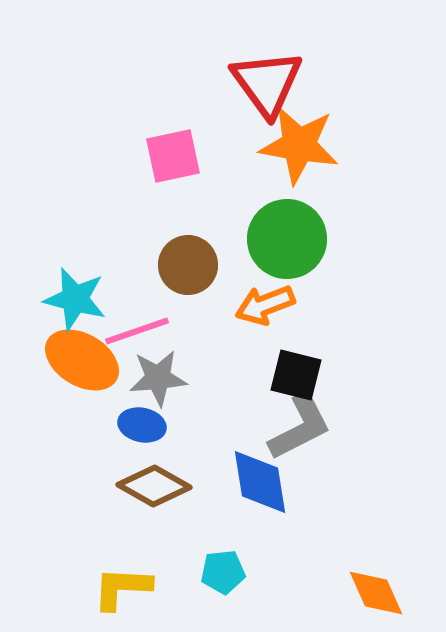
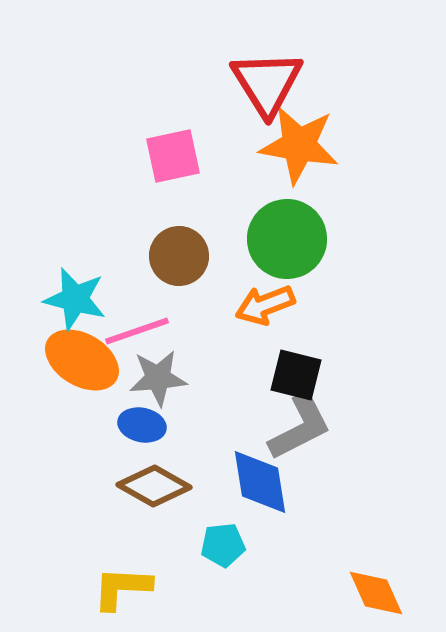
red triangle: rotated 4 degrees clockwise
brown circle: moved 9 px left, 9 px up
cyan pentagon: moved 27 px up
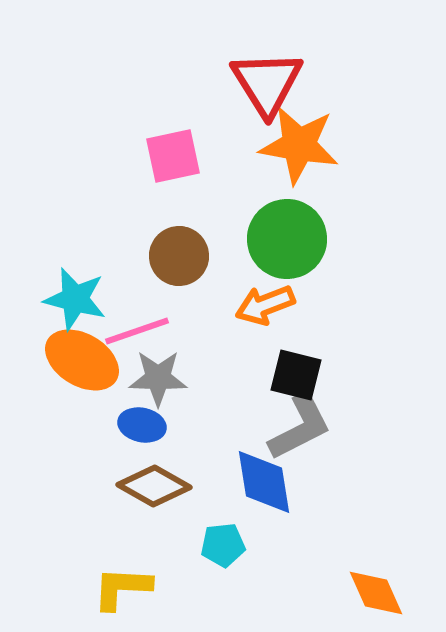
gray star: rotated 6 degrees clockwise
blue diamond: moved 4 px right
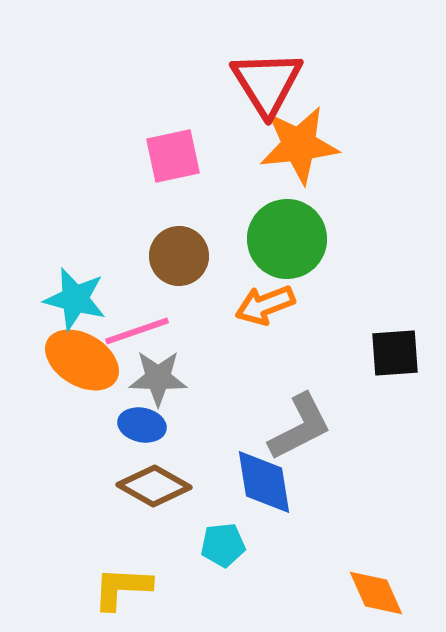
orange star: rotated 16 degrees counterclockwise
black square: moved 99 px right, 22 px up; rotated 18 degrees counterclockwise
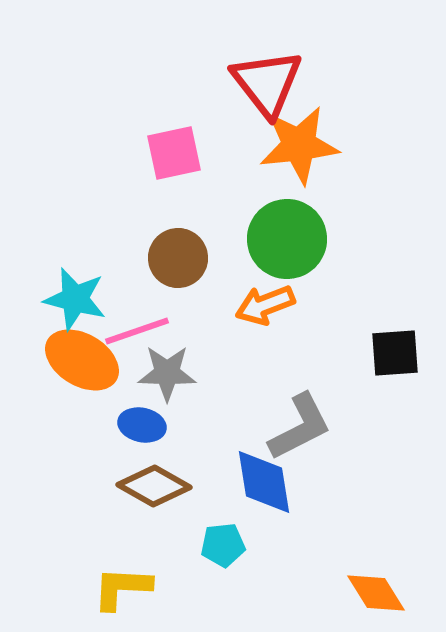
red triangle: rotated 6 degrees counterclockwise
pink square: moved 1 px right, 3 px up
brown circle: moved 1 px left, 2 px down
gray star: moved 9 px right, 5 px up
orange diamond: rotated 8 degrees counterclockwise
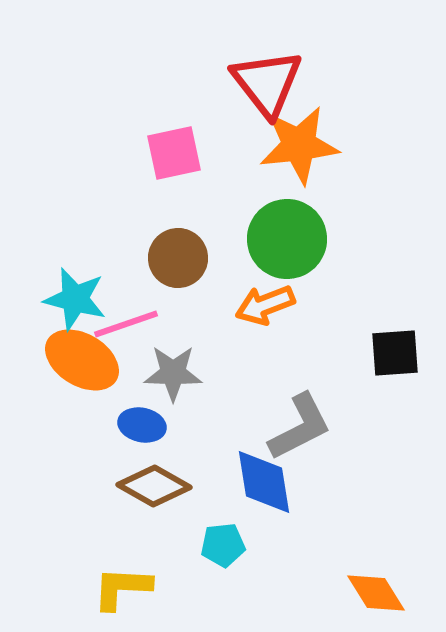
pink line: moved 11 px left, 7 px up
gray star: moved 6 px right
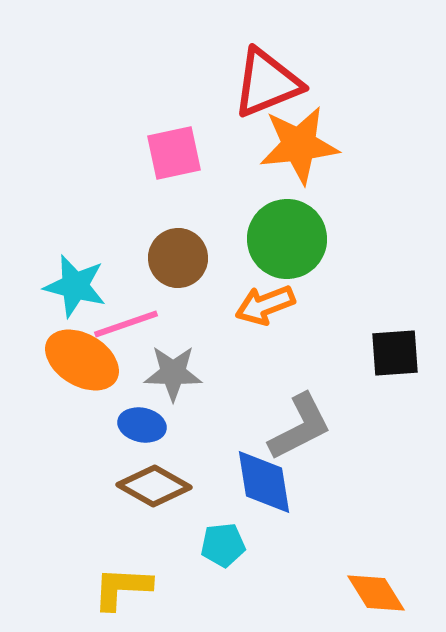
red triangle: rotated 46 degrees clockwise
cyan star: moved 13 px up
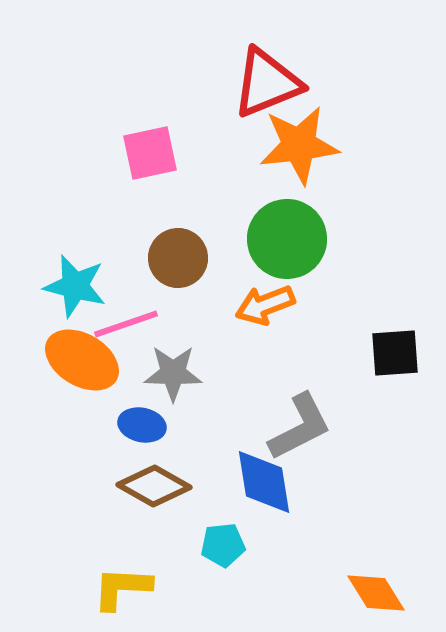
pink square: moved 24 px left
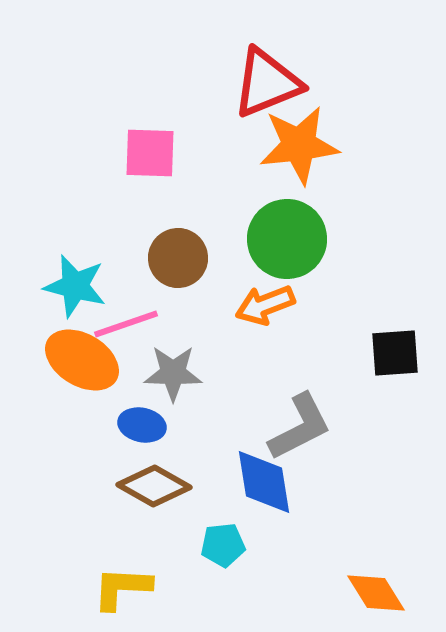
pink square: rotated 14 degrees clockwise
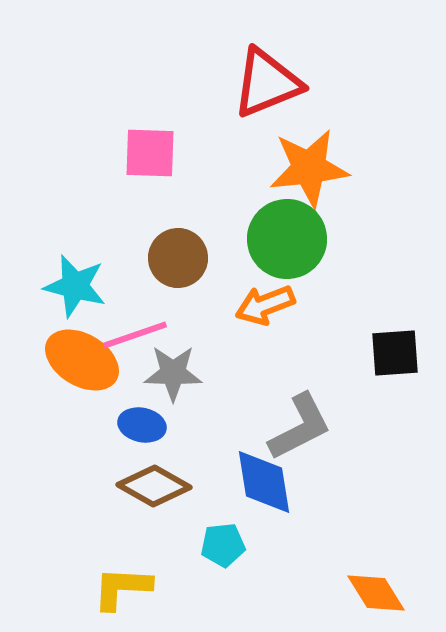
orange star: moved 10 px right, 23 px down
pink line: moved 9 px right, 11 px down
